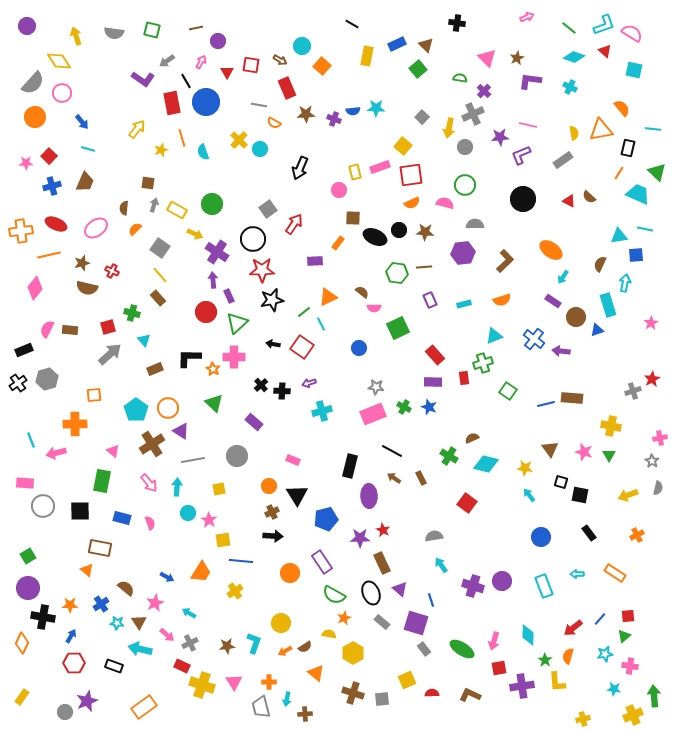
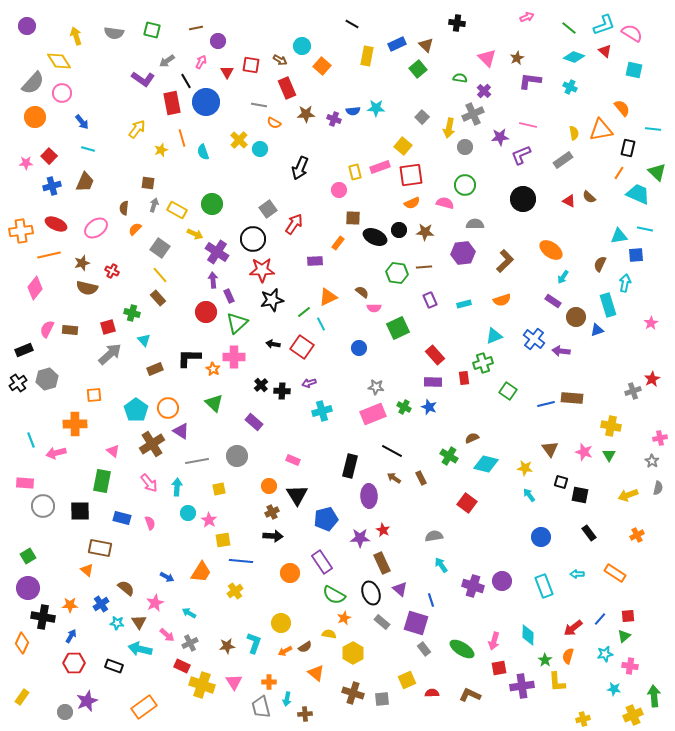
gray line at (193, 460): moved 4 px right, 1 px down
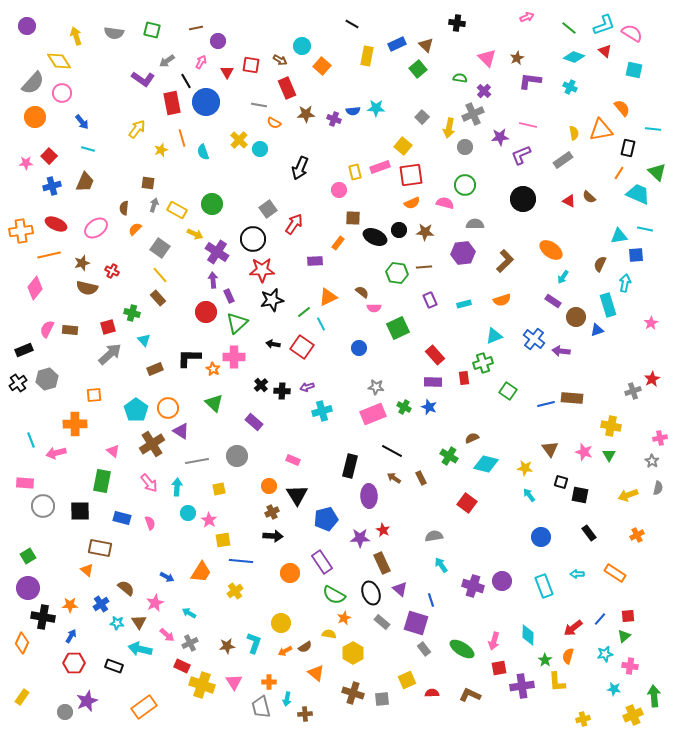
purple arrow at (309, 383): moved 2 px left, 4 px down
